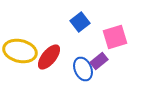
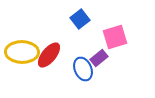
blue square: moved 3 px up
yellow ellipse: moved 2 px right, 1 px down; rotated 12 degrees counterclockwise
red ellipse: moved 2 px up
purple rectangle: moved 3 px up
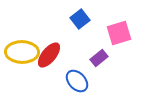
pink square: moved 4 px right, 4 px up
blue ellipse: moved 6 px left, 12 px down; rotated 20 degrees counterclockwise
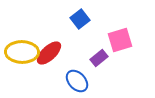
pink square: moved 1 px right, 7 px down
red ellipse: moved 2 px up; rotated 8 degrees clockwise
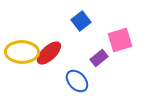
blue square: moved 1 px right, 2 px down
